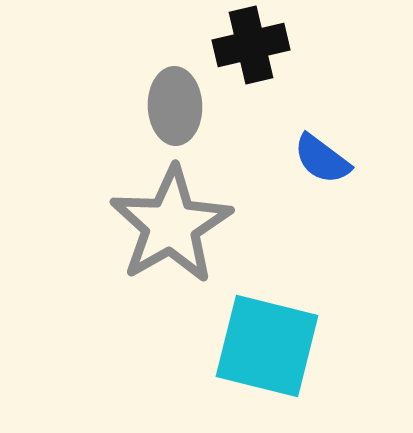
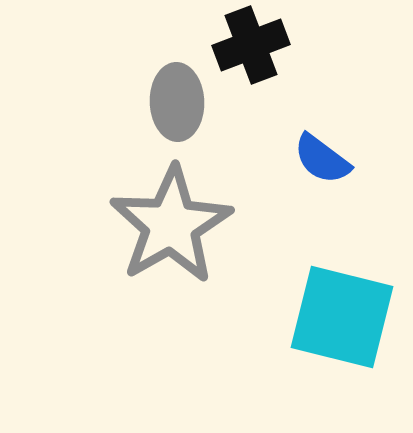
black cross: rotated 8 degrees counterclockwise
gray ellipse: moved 2 px right, 4 px up
cyan square: moved 75 px right, 29 px up
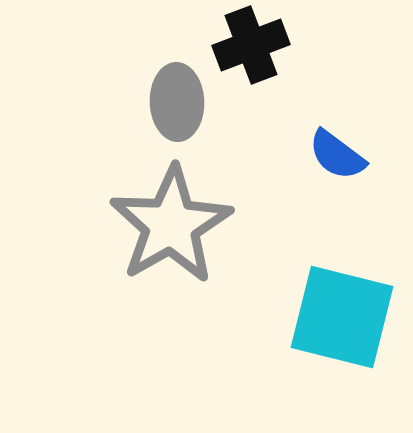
blue semicircle: moved 15 px right, 4 px up
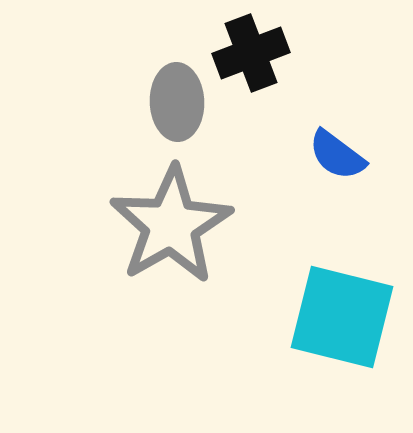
black cross: moved 8 px down
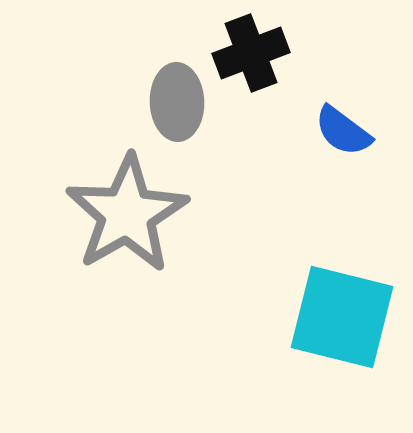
blue semicircle: moved 6 px right, 24 px up
gray star: moved 44 px left, 11 px up
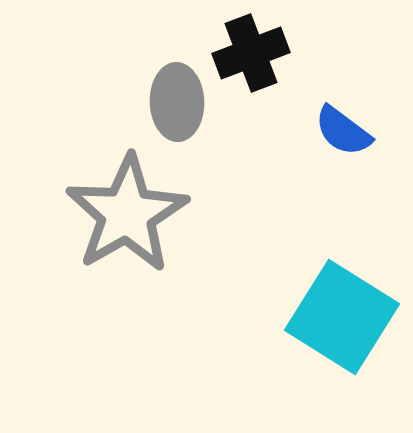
cyan square: rotated 18 degrees clockwise
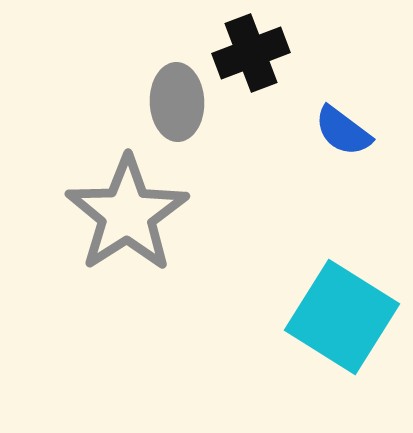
gray star: rotated 3 degrees counterclockwise
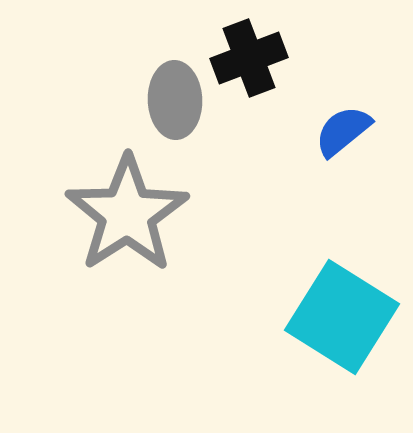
black cross: moved 2 px left, 5 px down
gray ellipse: moved 2 px left, 2 px up
blue semicircle: rotated 104 degrees clockwise
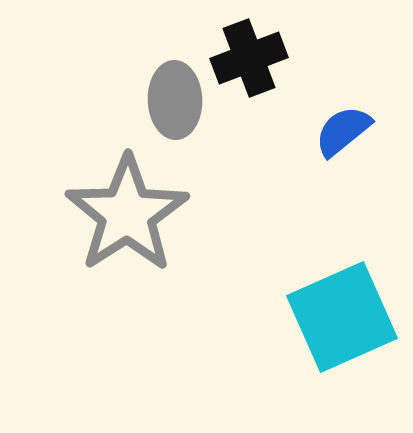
cyan square: rotated 34 degrees clockwise
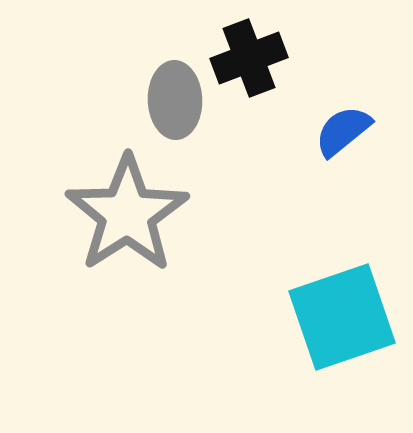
cyan square: rotated 5 degrees clockwise
